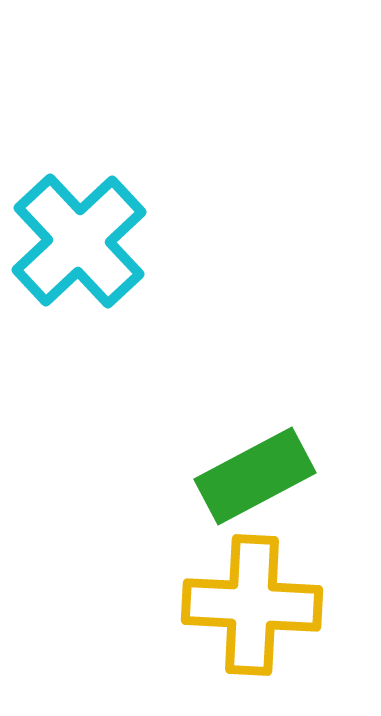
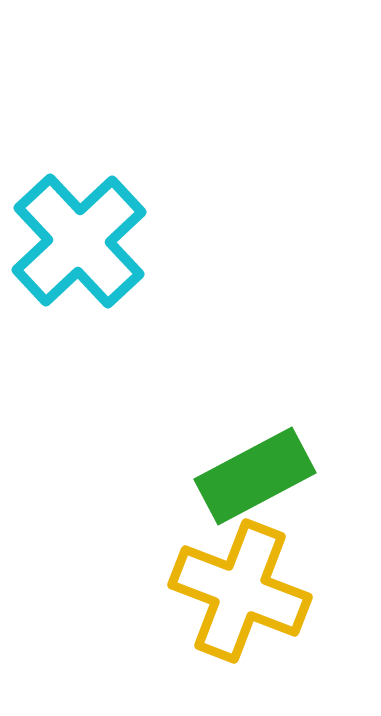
yellow cross: moved 12 px left, 14 px up; rotated 18 degrees clockwise
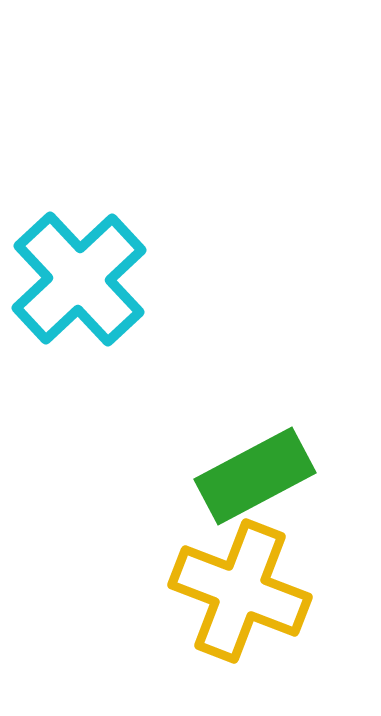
cyan cross: moved 38 px down
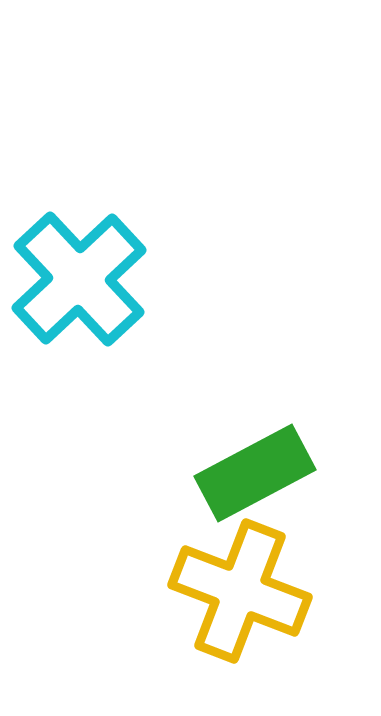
green rectangle: moved 3 px up
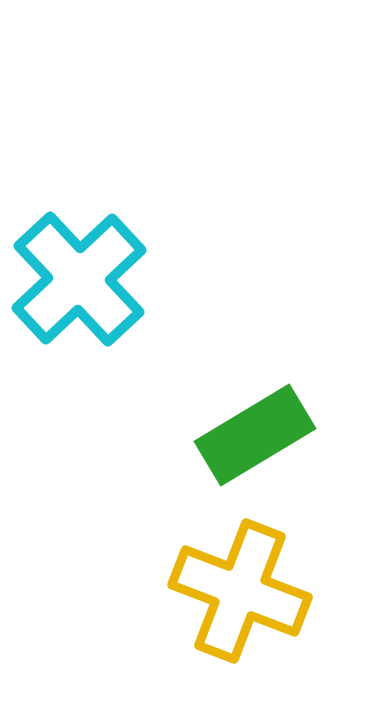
green rectangle: moved 38 px up; rotated 3 degrees counterclockwise
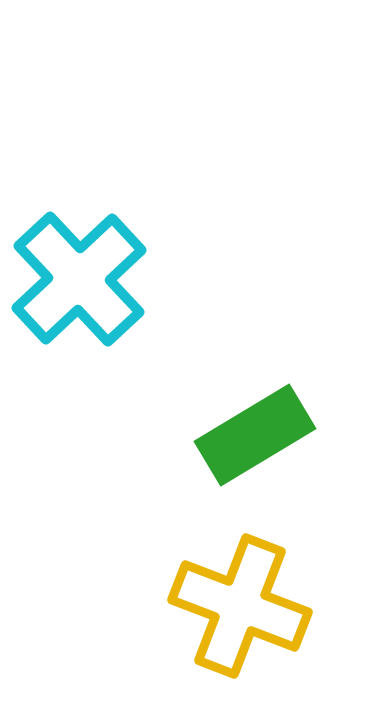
yellow cross: moved 15 px down
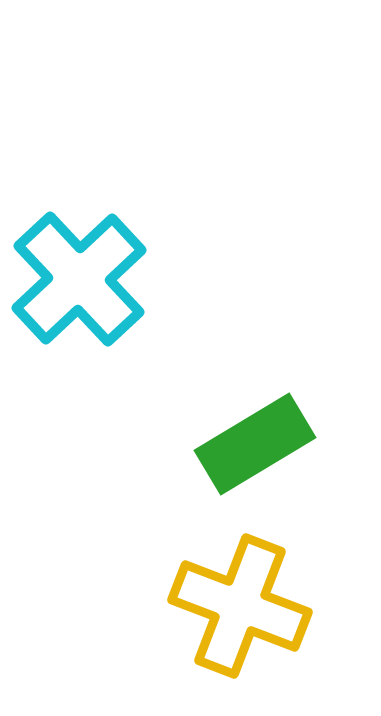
green rectangle: moved 9 px down
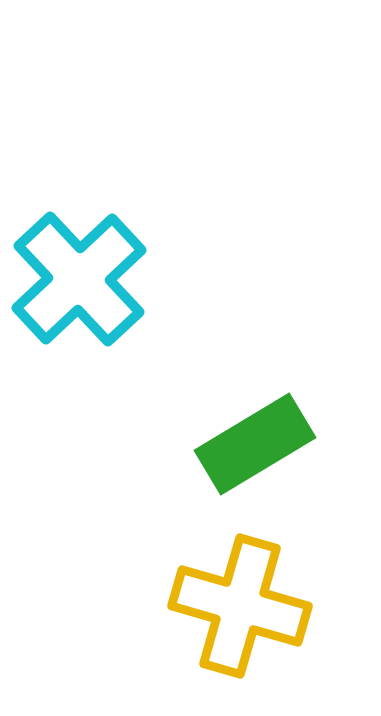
yellow cross: rotated 5 degrees counterclockwise
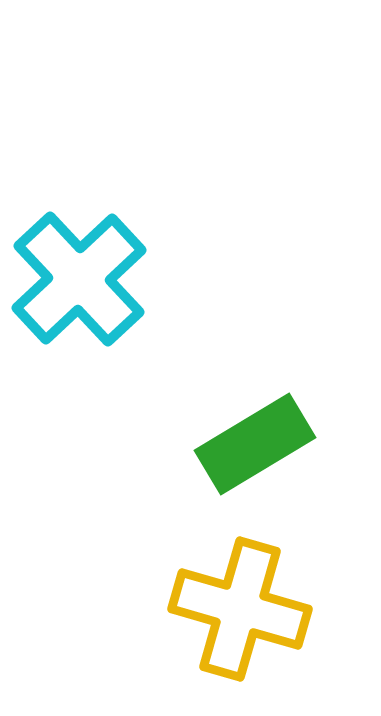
yellow cross: moved 3 px down
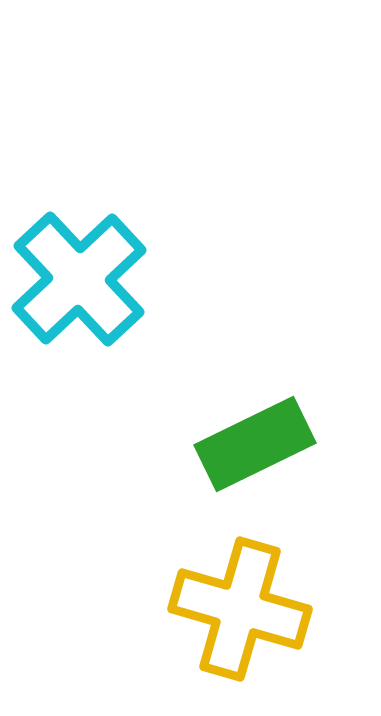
green rectangle: rotated 5 degrees clockwise
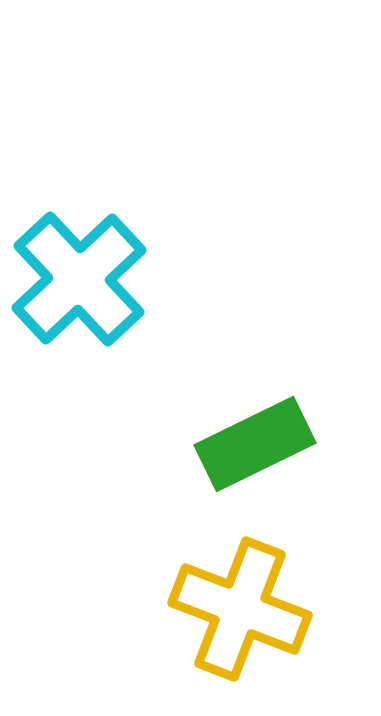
yellow cross: rotated 5 degrees clockwise
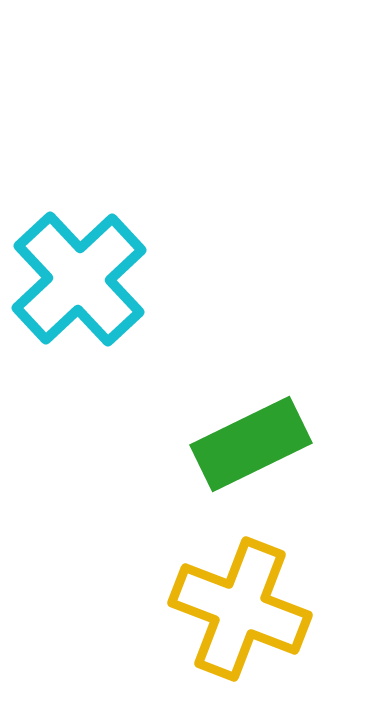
green rectangle: moved 4 px left
